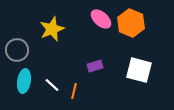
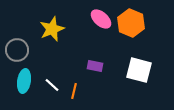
purple rectangle: rotated 28 degrees clockwise
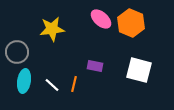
yellow star: rotated 15 degrees clockwise
gray circle: moved 2 px down
orange line: moved 7 px up
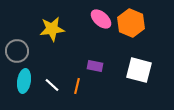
gray circle: moved 1 px up
orange line: moved 3 px right, 2 px down
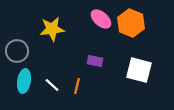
purple rectangle: moved 5 px up
